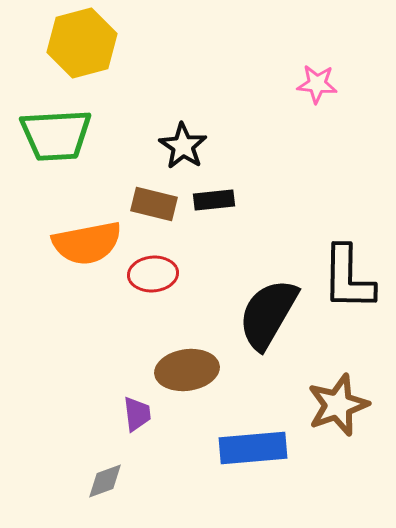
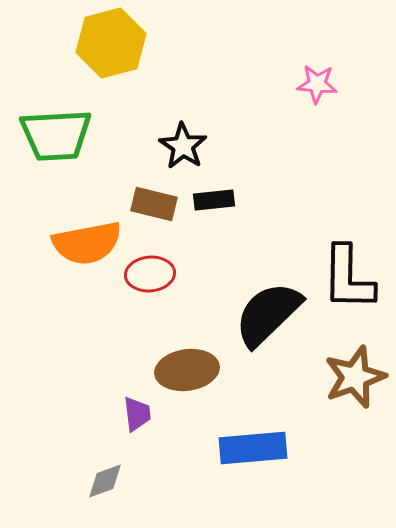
yellow hexagon: moved 29 px right
red ellipse: moved 3 px left
black semicircle: rotated 16 degrees clockwise
brown star: moved 17 px right, 28 px up
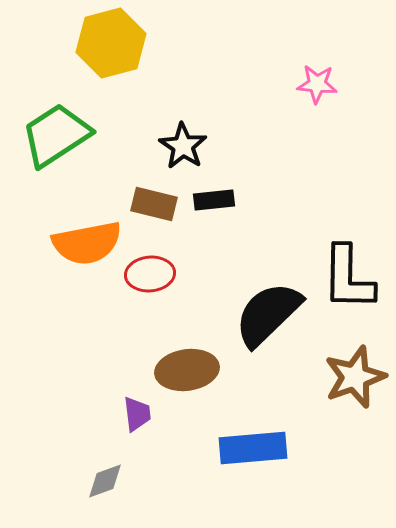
green trapezoid: rotated 150 degrees clockwise
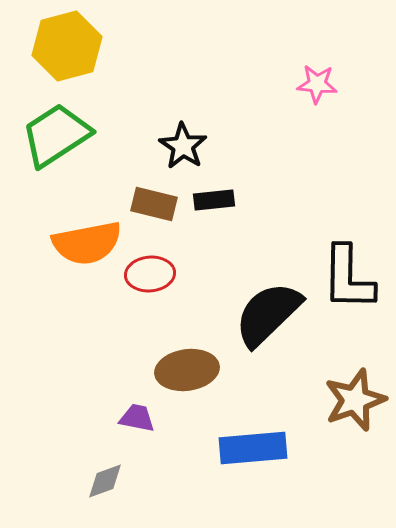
yellow hexagon: moved 44 px left, 3 px down
brown star: moved 23 px down
purple trapezoid: moved 4 px down; rotated 72 degrees counterclockwise
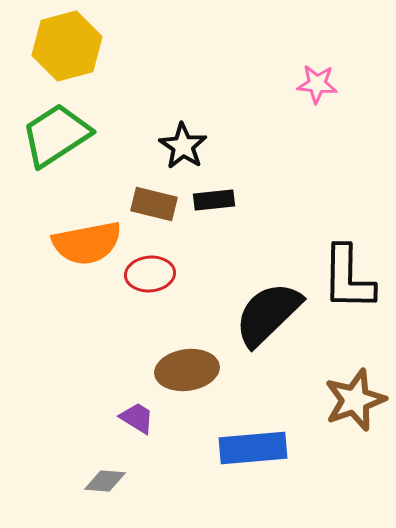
purple trapezoid: rotated 21 degrees clockwise
gray diamond: rotated 24 degrees clockwise
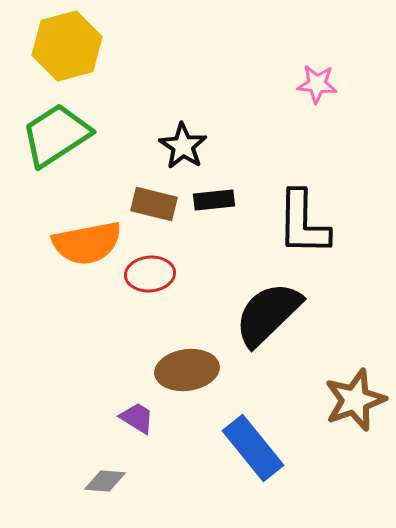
black L-shape: moved 45 px left, 55 px up
blue rectangle: rotated 56 degrees clockwise
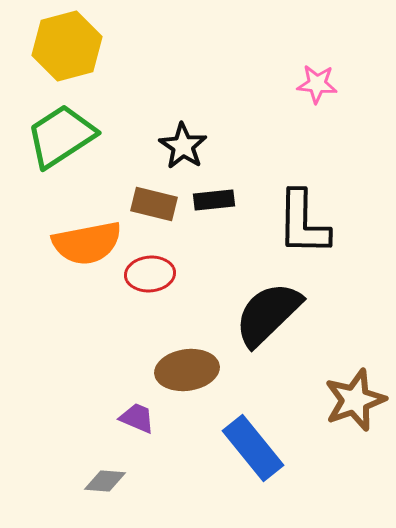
green trapezoid: moved 5 px right, 1 px down
purple trapezoid: rotated 9 degrees counterclockwise
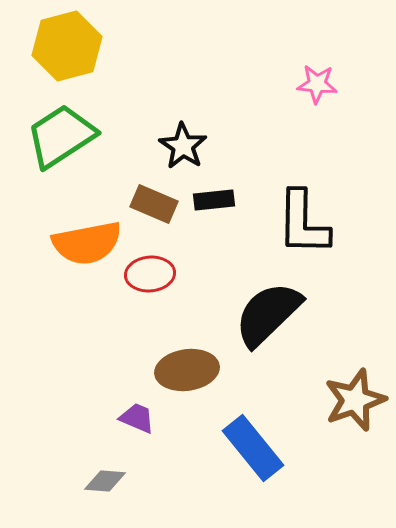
brown rectangle: rotated 9 degrees clockwise
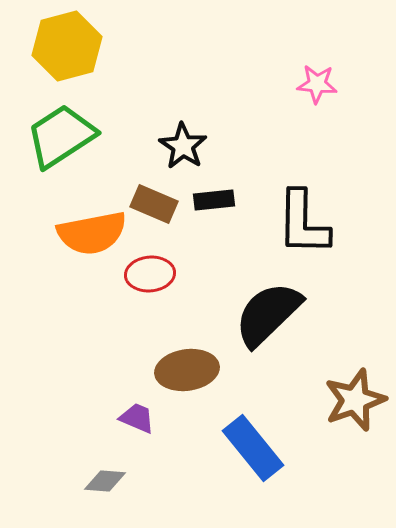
orange semicircle: moved 5 px right, 10 px up
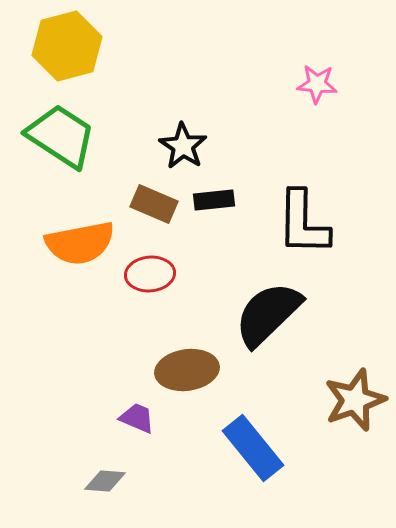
green trapezoid: rotated 66 degrees clockwise
orange semicircle: moved 12 px left, 10 px down
